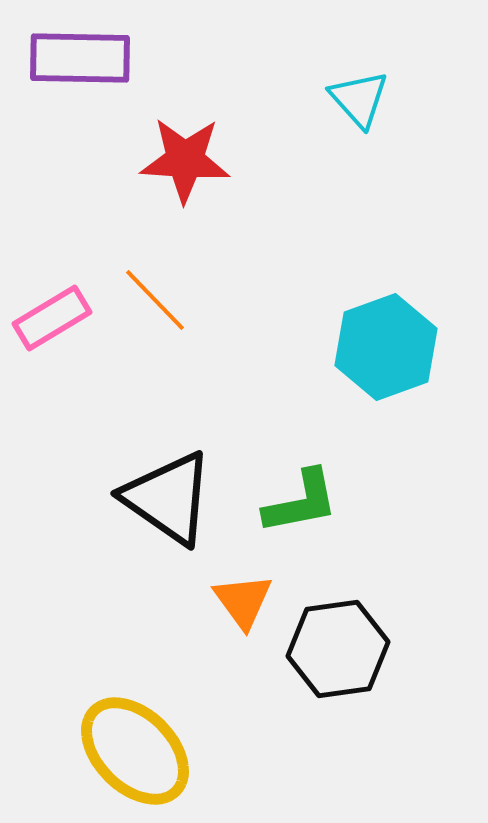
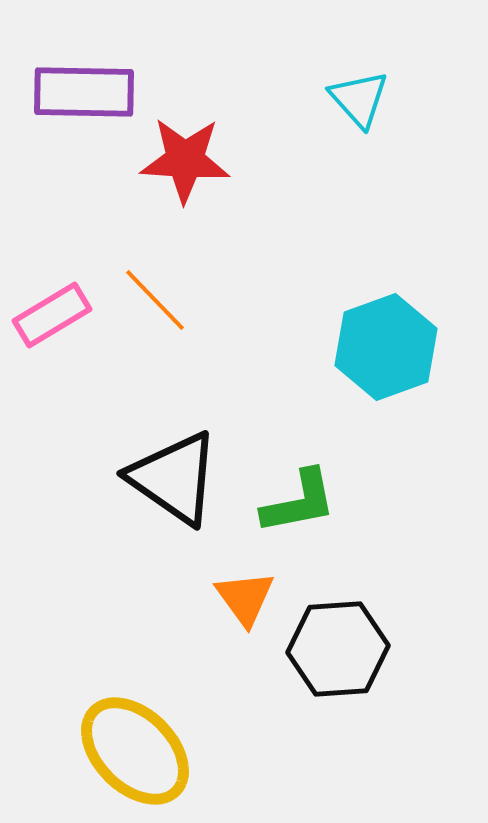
purple rectangle: moved 4 px right, 34 px down
pink rectangle: moved 3 px up
black triangle: moved 6 px right, 20 px up
green L-shape: moved 2 px left
orange triangle: moved 2 px right, 3 px up
black hexagon: rotated 4 degrees clockwise
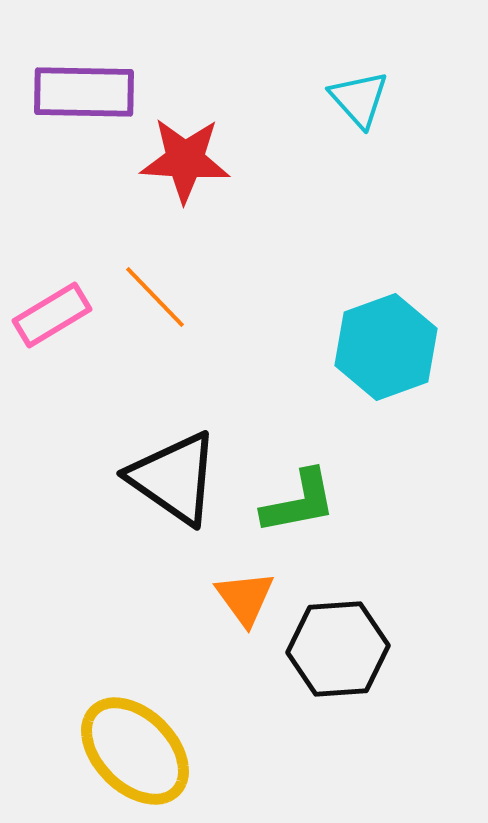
orange line: moved 3 px up
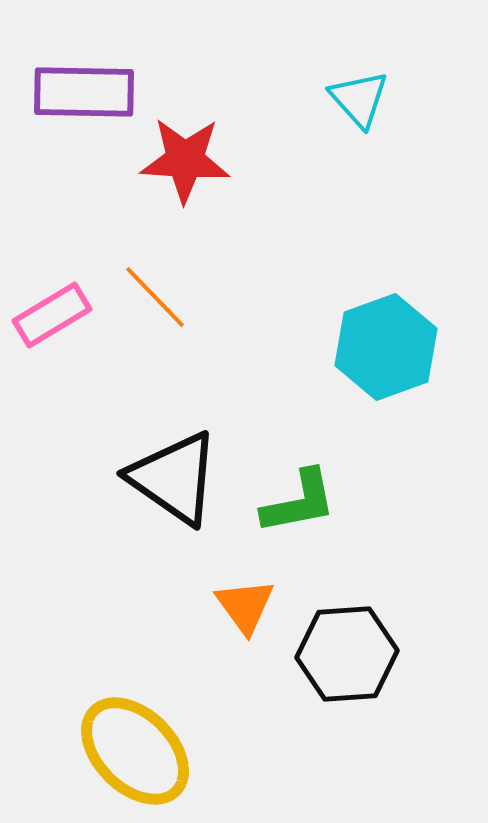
orange triangle: moved 8 px down
black hexagon: moved 9 px right, 5 px down
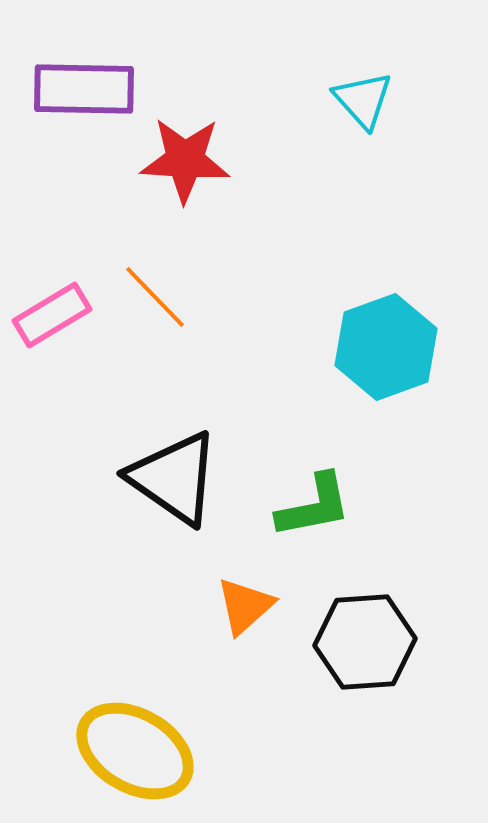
purple rectangle: moved 3 px up
cyan triangle: moved 4 px right, 1 px down
green L-shape: moved 15 px right, 4 px down
orange triangle: rotated 24 degrees clockwise
black hexagon: moved 18 px right, 12 px up
yellow ellipse: rotated 15 degrees counterclockwise
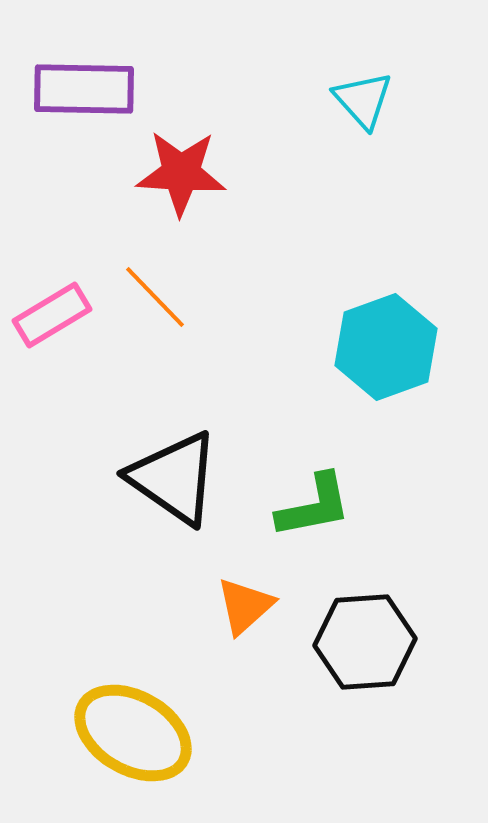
red star: moved 4 px left, 13 px down
yellow ellipse: moved 2 px left, 18 px up
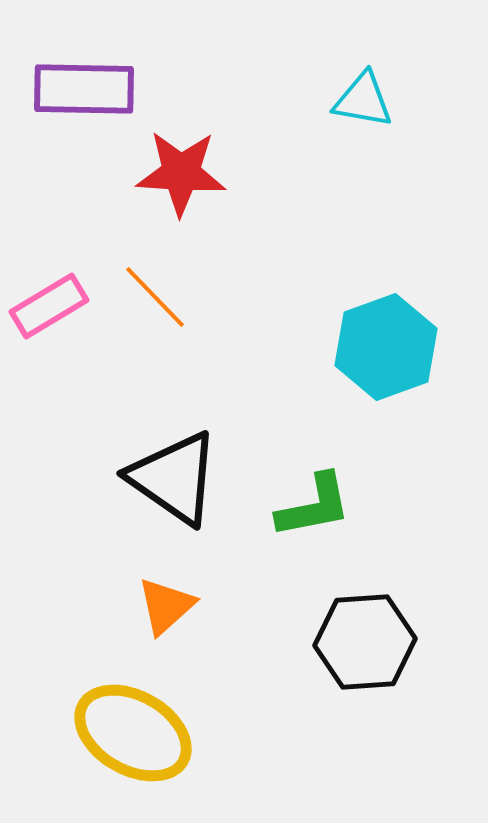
cyan triangle: rotated 38 degrees counterclockwise
pink rectangle: moved 3 px left, 9 px up
orange triangle: moved 79 px left
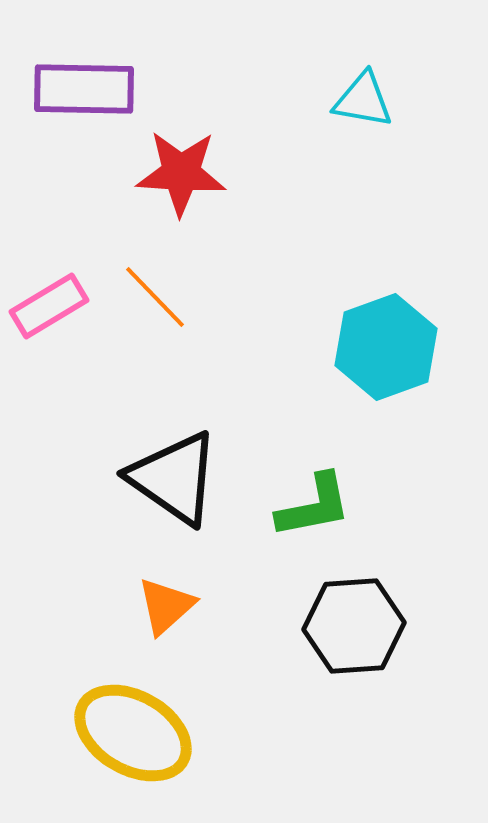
black hexagon: moved 11 px left, 16 px up
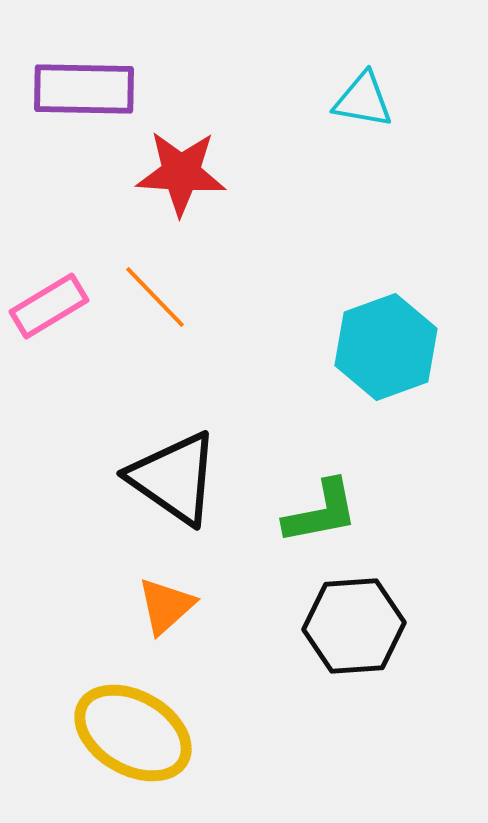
green L-shape: moved 7 px right, 6 px down
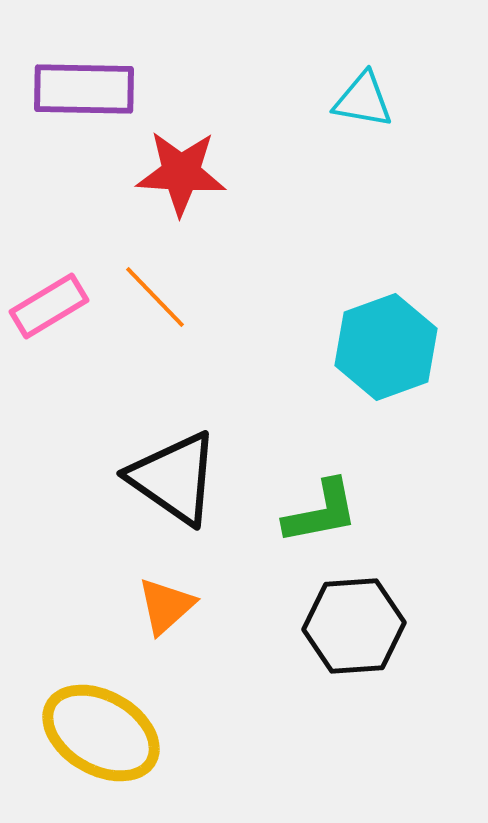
yellow ellipse: moved 32 px left
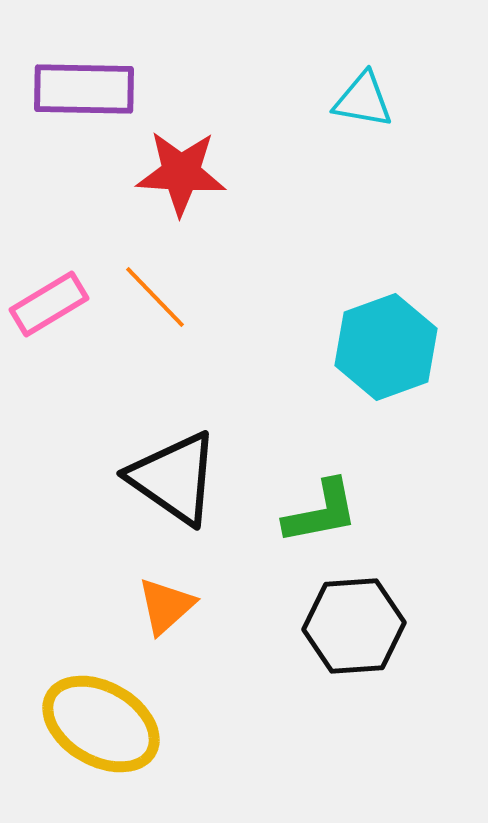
pink rectangle: moved 2 px up
yellow ellipse: moved 9 px up
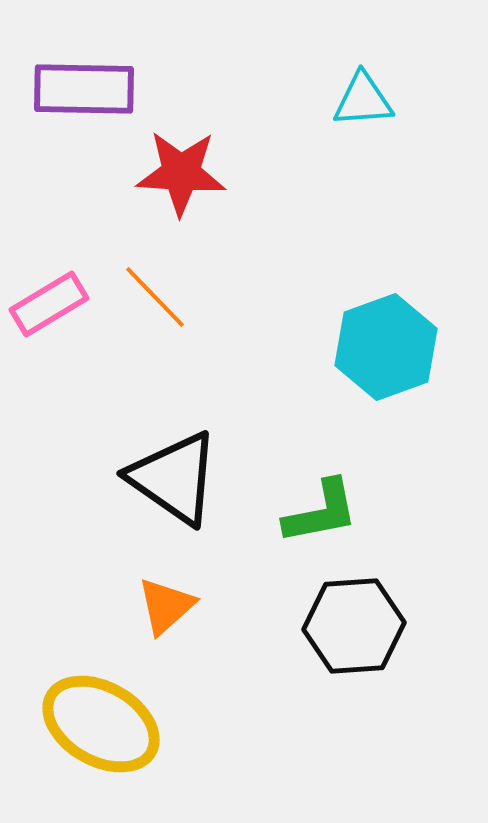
cyan triangle: rotated 14 degrees counterclockwise
